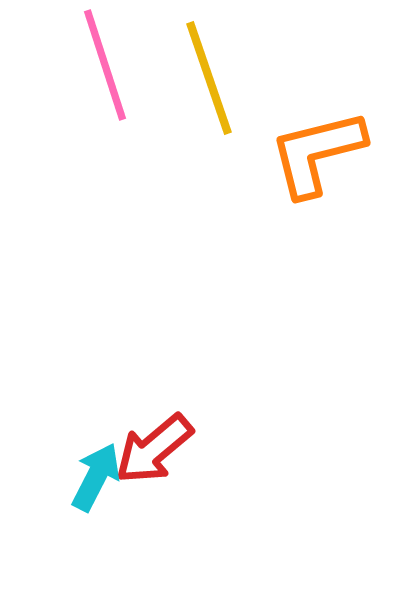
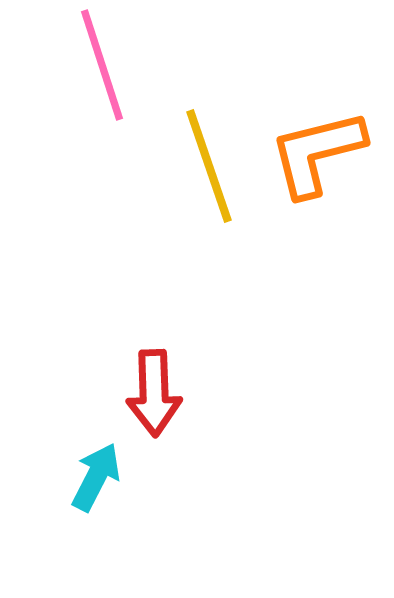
pink line: moved 3 px left
yellow line: moved 88 px down
red arrow: moved 56 px up; rotated 52 degrees counterclockwise
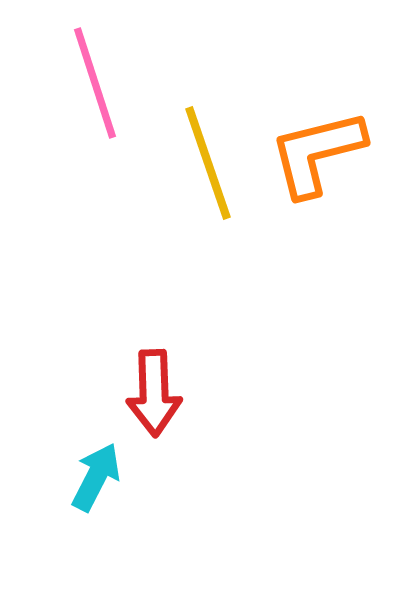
pink line: moved 7 px left, 18 px down
yellow line: moved 1 px left, 3 px up
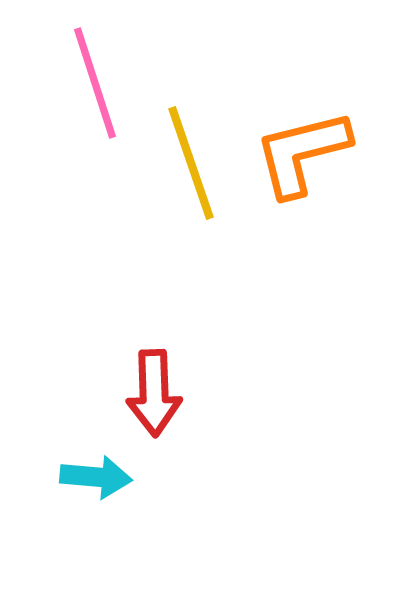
orange L-shape: moved 15 px left
yellow line: moved 17 px left
cyan arrow: rotated 68 degrees clockwise
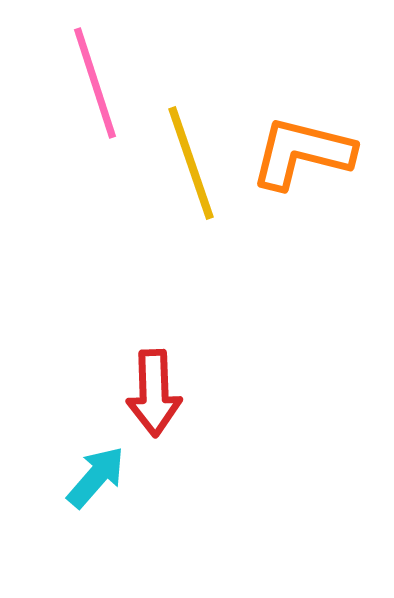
orange L-shape: rotated 28 degrees clockwise
cyan arrow: rotated 54 degrees counterclockwise
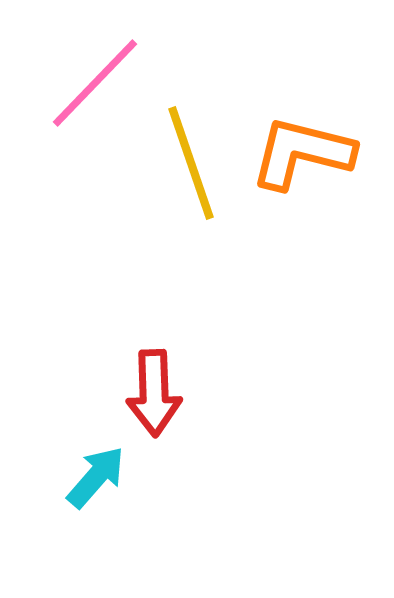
pink line: rotated 62 degrees clockwise
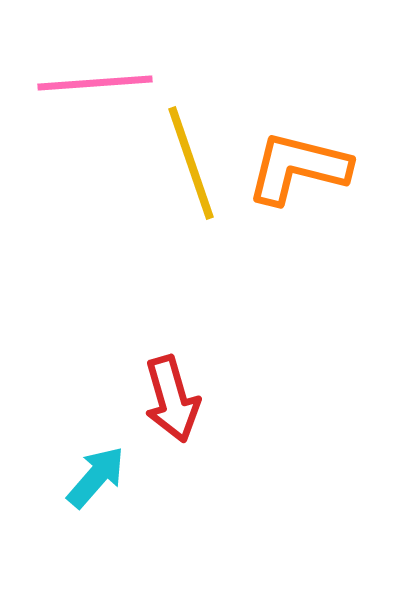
pink line: rotated 42 degrees clockwise
orange L-shape: moved 4 px left, 15 px down
red arrow: moved 18 px right, 6 px down; rotated 14 degrees counterclockwise
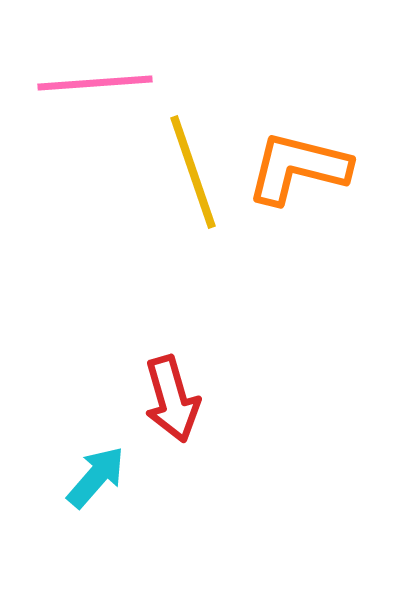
yellow line: moved 2 px right, 9 px down
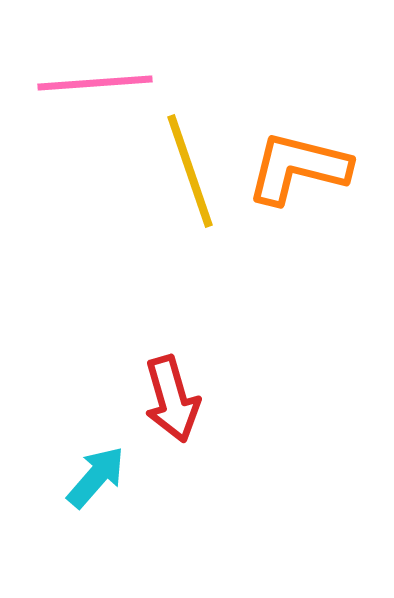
yellow line: moved 3 px left, 1 px up
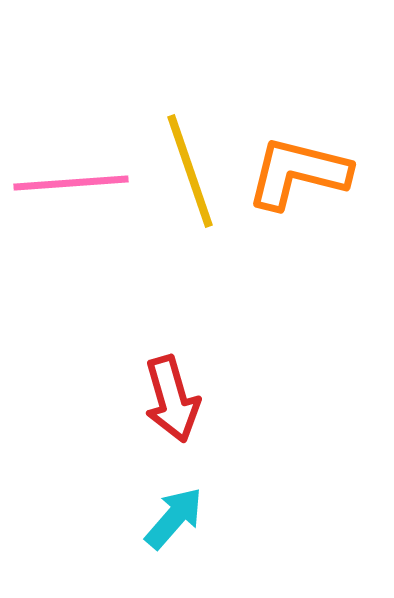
pink line: moved 24 px left, 100 px down
orange L-shape: moved 5 px down
cyan arrow: moved 78 px right, 41 px down
